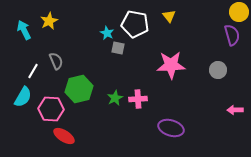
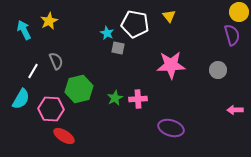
cyan semicircle: moved 2 px left, 2 px down
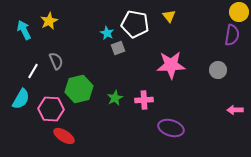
purple semicircle: rotated 25 degrees clockwise
gray square: rotated 32 degrees counterclockwise
pink cross: moved 6 px right, 1 px down
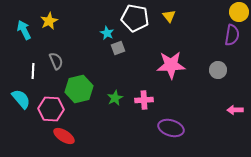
white pentagon: moved 6 px up
white line: rotated 28 degrees counterclockwise
cyan semicircle: rotated 70 degrees counterclockwise
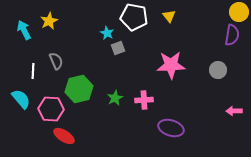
white pentagon: moved 1 px left, 1 px up
pink arrow: moved 1 px left, 1 px down
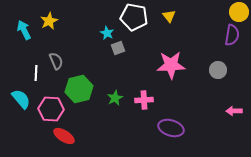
white line: moved 3 px right, 2 px down
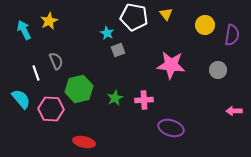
yellow circle: moved 34 px left, 13 px down
yellow triangle: moved 3 px left, 2 px up
gray square: moved 2 px down
pink star: rotated 8 degrees clockwise
white line: rotated 21 degrees counterclockwise
red ellipse: moved 20 px right, 6 px down; rotated 20 degrees counterclockwise
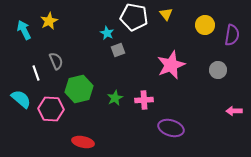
pink star: rotated 28 degrees counterclockwise
cyan semicircle: rotated 10 degrees counterclockwise
red ellipse: moved 1 px left
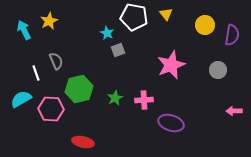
cyan semicircle: rotated 70 degrees counterclockwise
purple ellipse: moved 5 px up
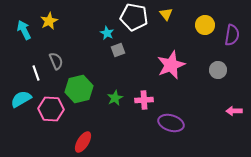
red ellipse: rotated 70 degrees counterclockwise
